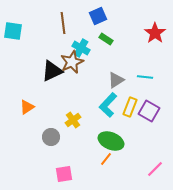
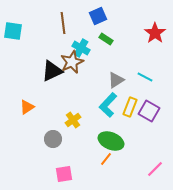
cyan line: rotated 21 degrees clockwise
gray circle: moved 2 px right, 2 px down
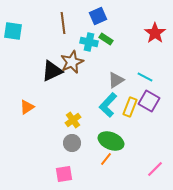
cyan cross: moved 8 px right, 6 px up; rotated 18 degrees counterclockwise
purple square: moved 10 px up
gray circle: moved 19 px right, 4 px down
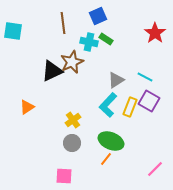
pink square: moved 2 px down; rotated 12 degrees clockwise
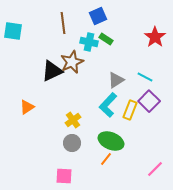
red star: moved 4 px down
purple square: rotated 15 degrees clockwise
yellow rectangle: moved 3 px down
